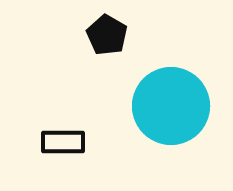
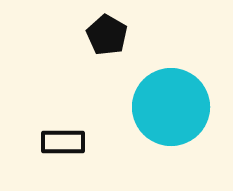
cyan circle: moved 1 px down
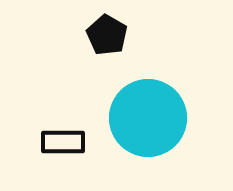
cyan circle: moved 23 px left, 11 px down
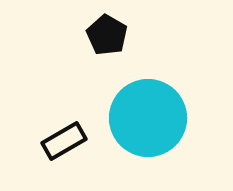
black rectangle: moved 1 px right, 1 px up; rotated 30 degrees counterclockwise
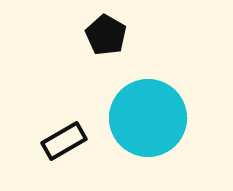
black pentagon: moved 1 px left
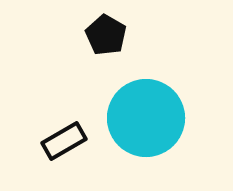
cyan circle: moved 2 px left
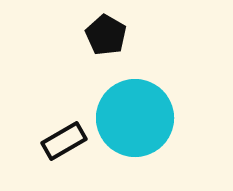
cyan circle: moved 11 px left
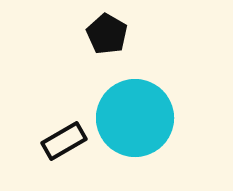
black pentagon: moved 1 px right, 1 px up
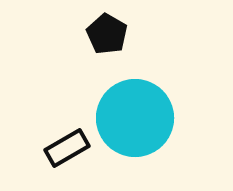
black rectangle: moved 3 px right, 7 px down
